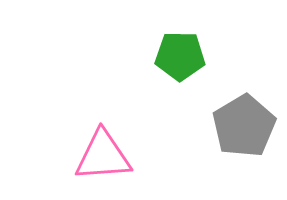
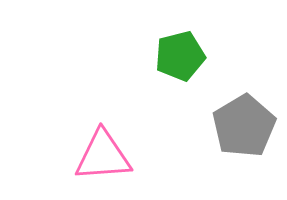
green pentagon: rotated 15 degrees counterclockwise
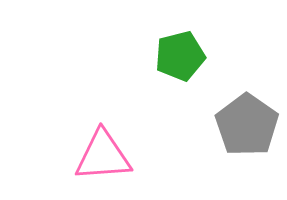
gray pentagon: moved 3 px right, 1 px up; rotated 6 degrees counterclockwise
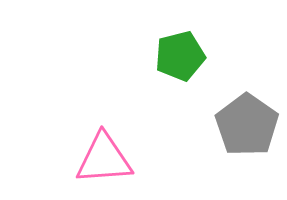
pink triangle: moved 1 px right, 3 px down
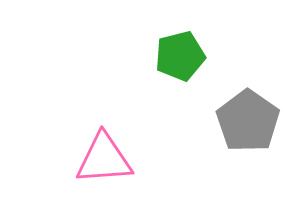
gray pentagon: moved 1 px right, 4 px up
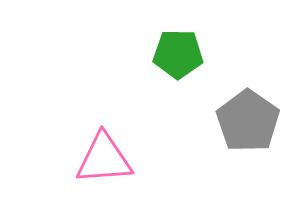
green pentagon: moved 2 px left, 2 px up; rotated 15 degrees clockwise
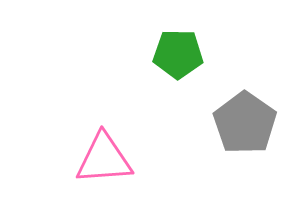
gray pentagon: moved 3 px left, 2 px down
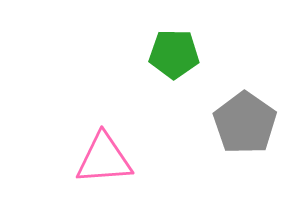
green pentagon: moved 4 px left
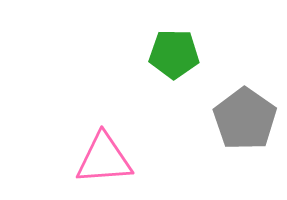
gray pentagon: moved 4 px up
